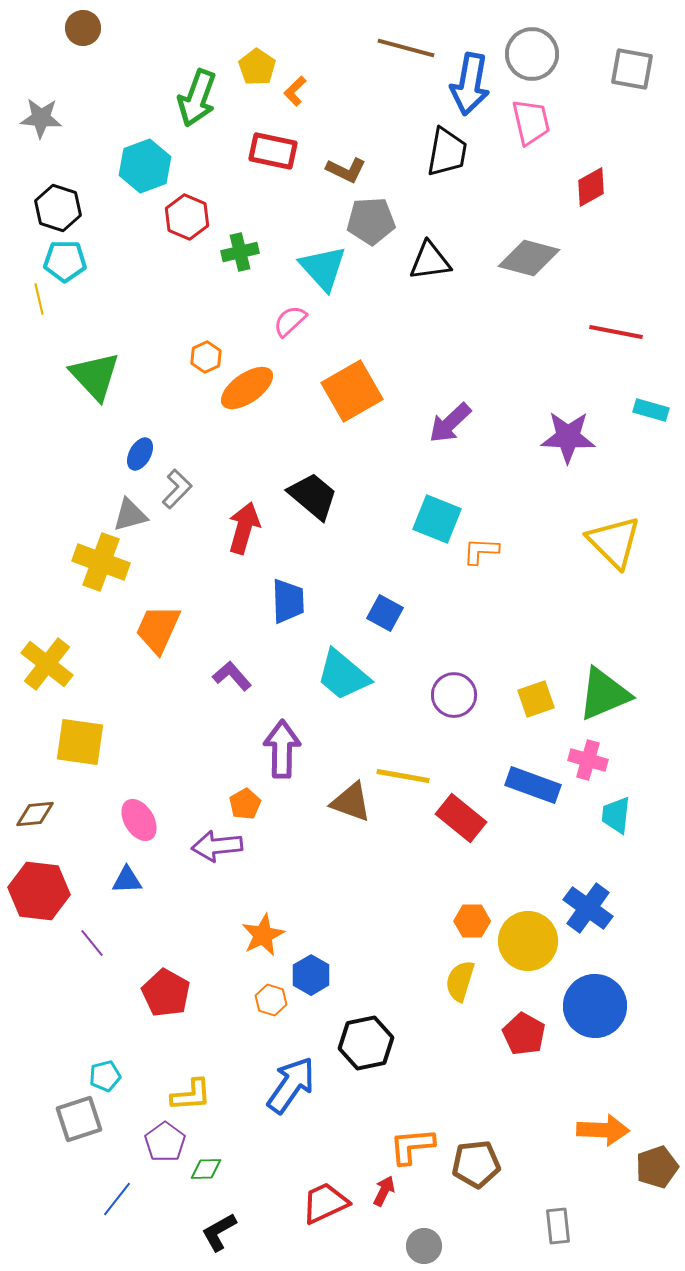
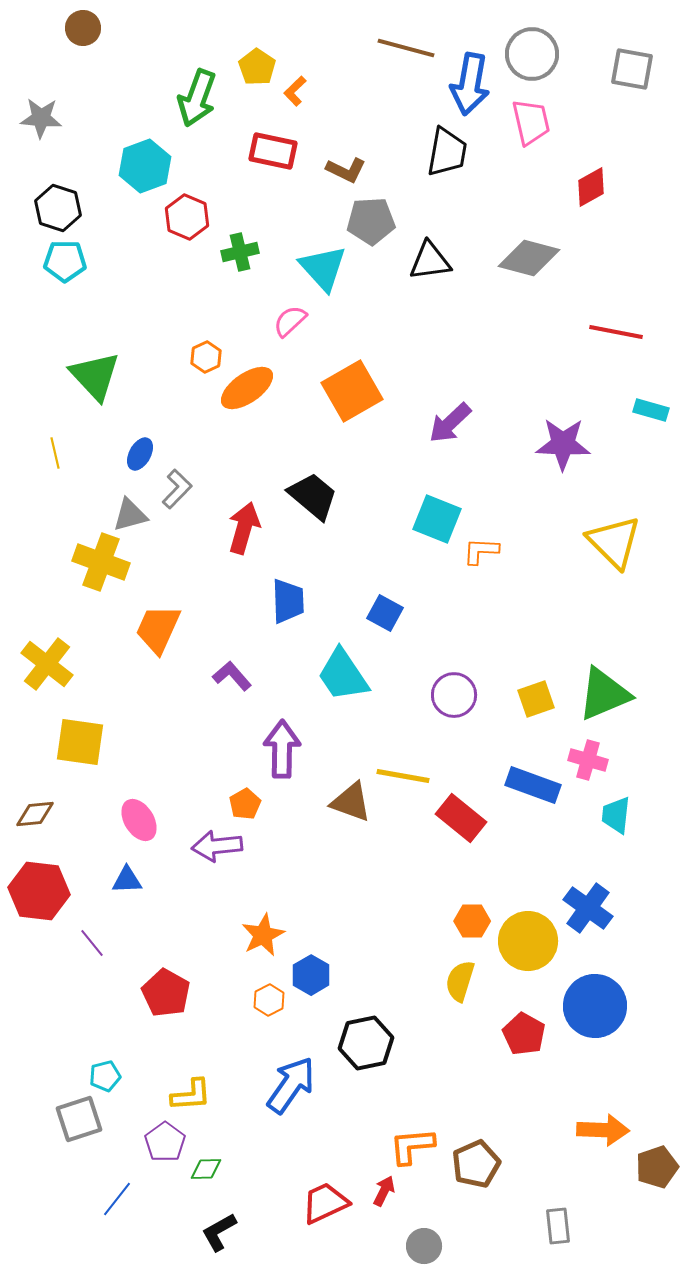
yellow line at (39, 299): moved 16 px right, 154 px down
purple star at (568, 437): moved 5 px left, 7 px down
cyan trapezoid at (343, 675): rotated 16 degrees clockwise
orange hexagon at (271, 1000): moved 2 px left; rotated 16 degrees clockwise
brown pentagon at (476, 1164): rotated 18 degrees counterclockwise
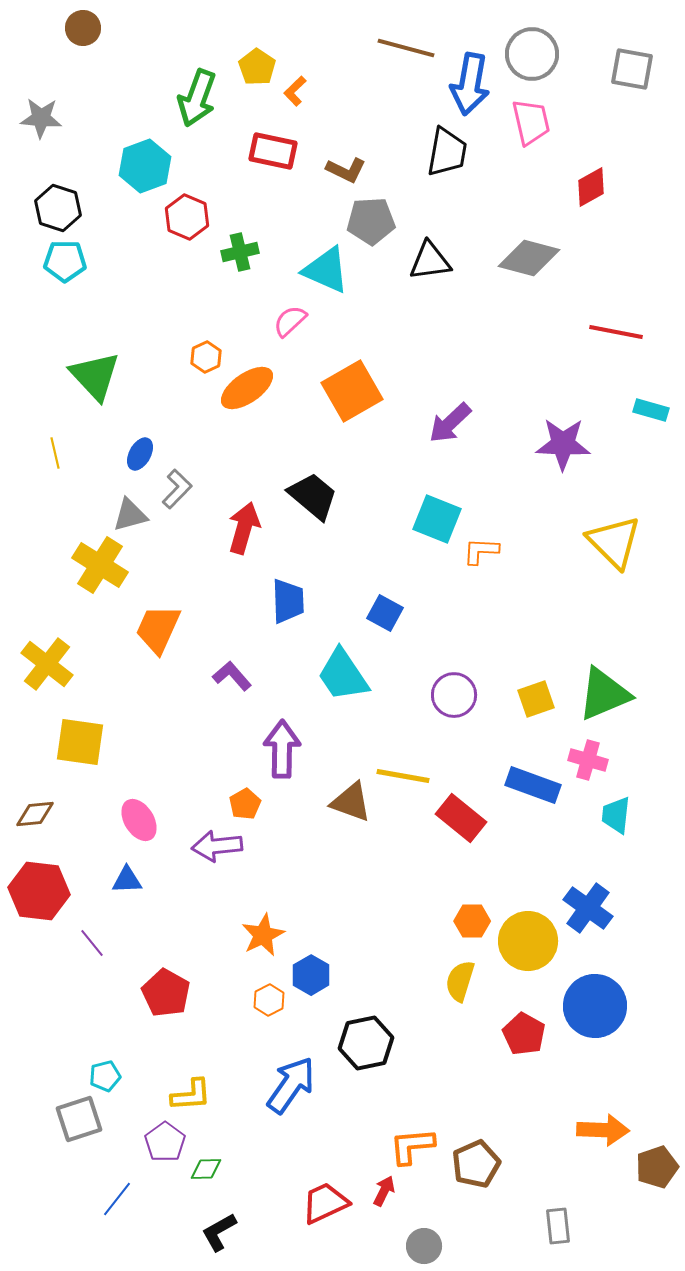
cyan triangle at (323, 268): moved 3 px right, 2 px down; rotated 24 degrees counterclockwise
yellow cross at (101, 562): moved 1 px left, 3 px down; rotated 12 degrees clockwise
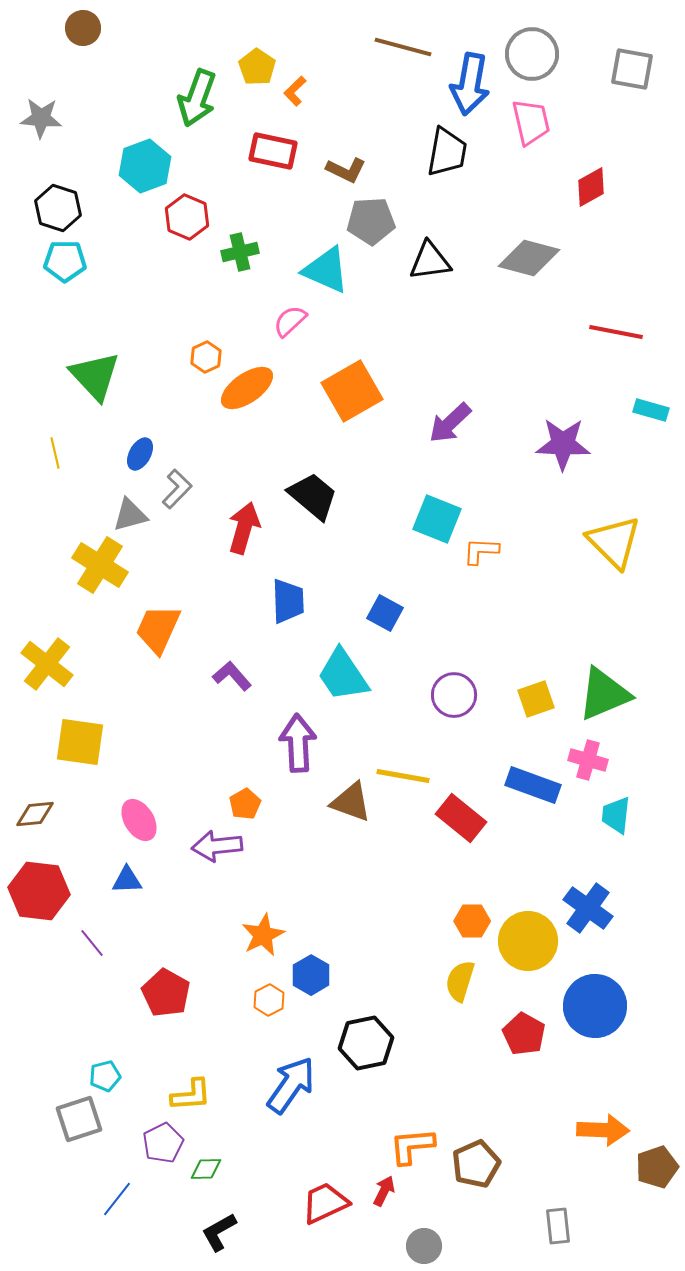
brown line at (406, 48): moved 3 px left, 1 px up
purple arrow at (282, 749): moved 16 px right, 6 px up; rotated 4 degrees counterclockwise
purple pentagon at (165, 1142): moved 2 px left, 1 px down; rotated 9 degrees clockwise
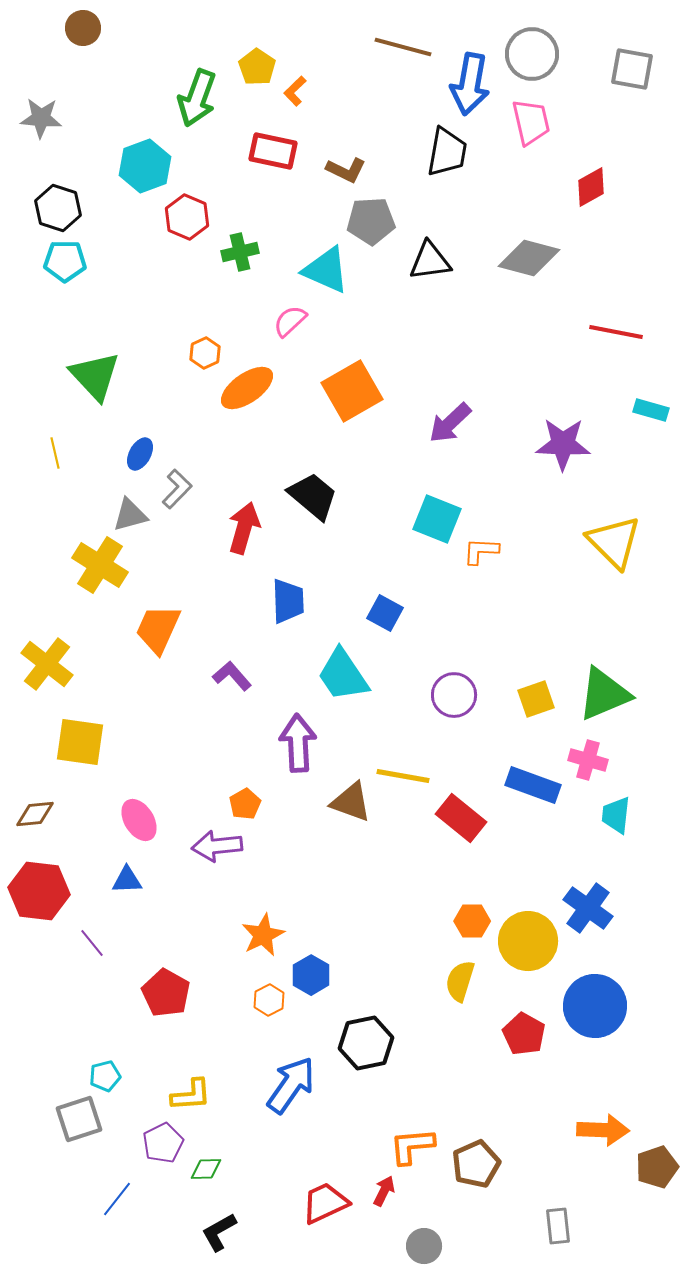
orange hexagon at (206, 357): moved 1 px left, 4 px up
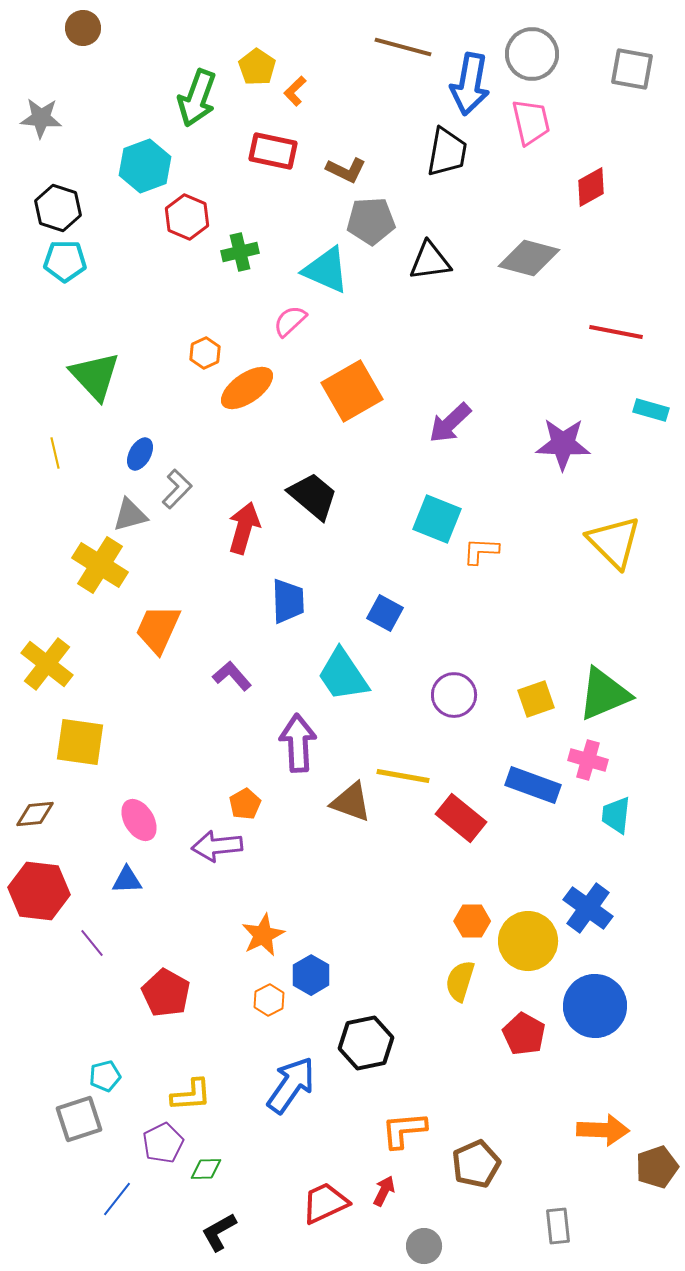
orange L-shape at (412, 1146): moved 8 px left, 16 px up
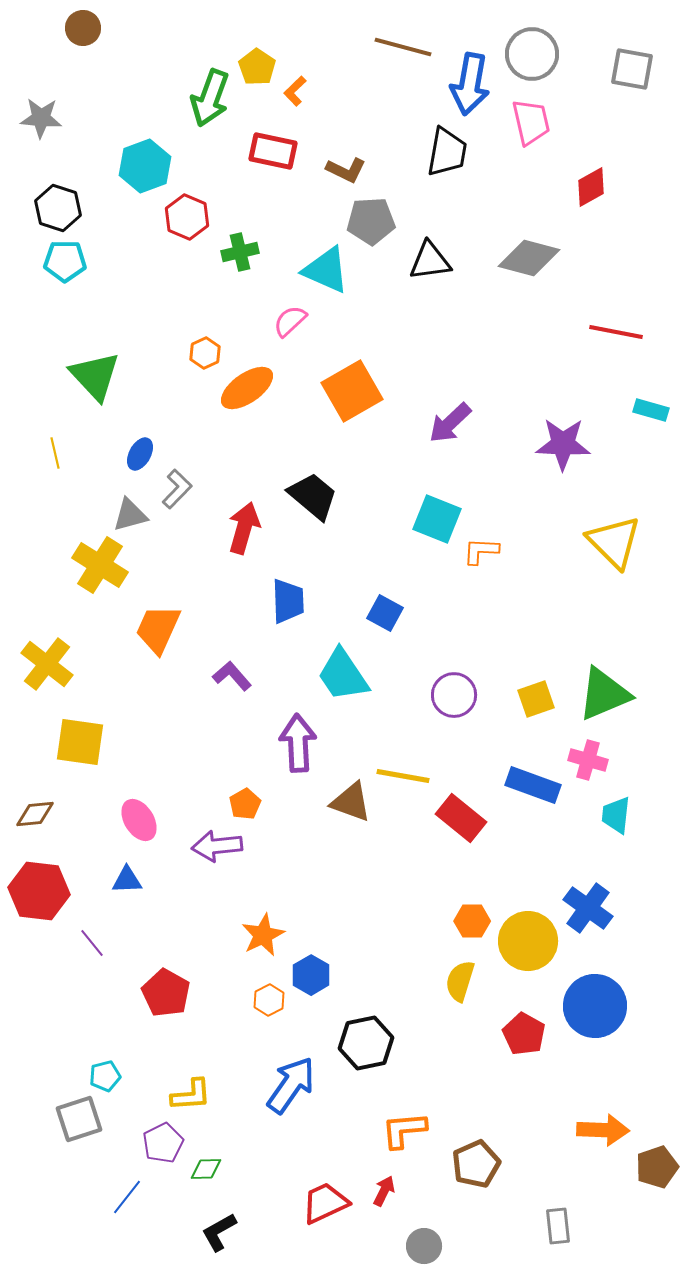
green arrow at (197, 98): moved 13 px right
blue line at (117, 1199): moved 10 px right, 2 px up
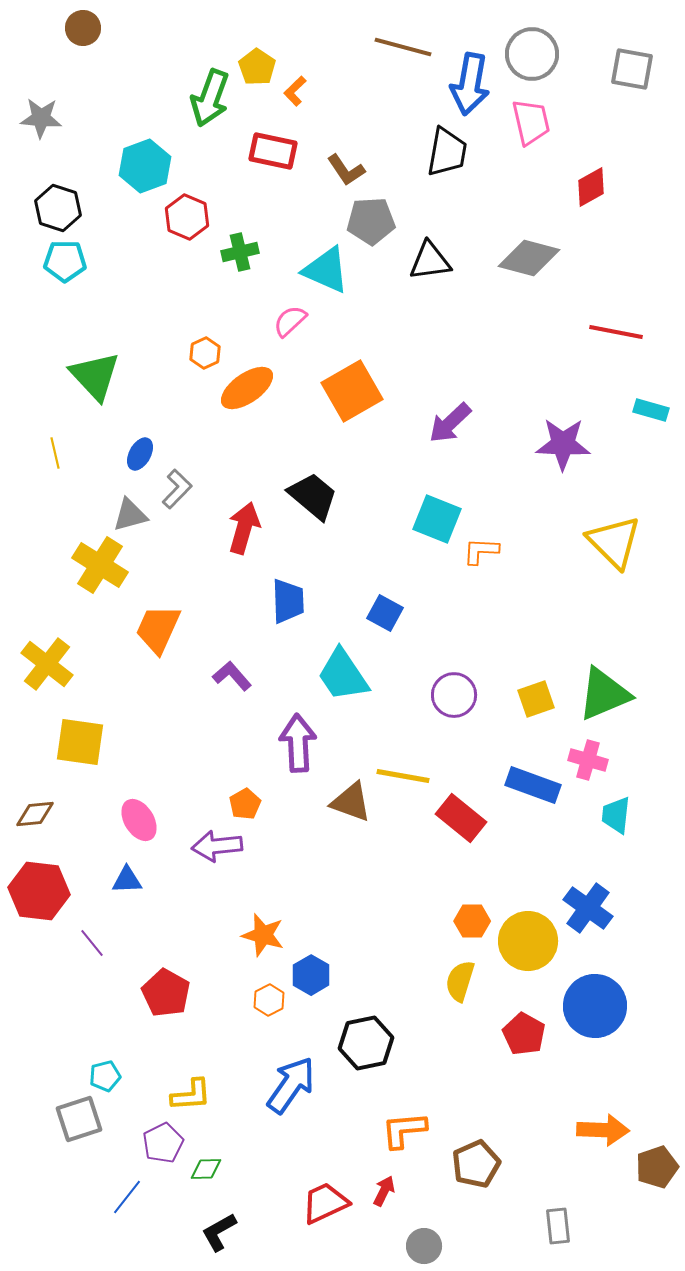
brown L-shape at (346, 170): rotated 30 degrees clockwise
orange star at (263, 935): rotated 30 degrees counterclockwise
